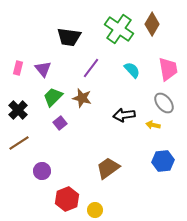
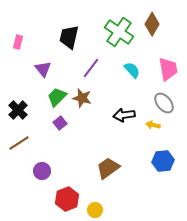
green cross: moved 3 px down
black trapezoid: rotated 95 degrees clockwise
pink rectangle: moved 26 px up
green trapezoid: moved 4 px right
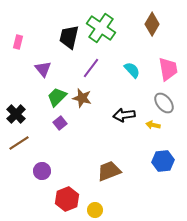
green cross: moved 18 px left, 4 px up
black cross: moved 2 px left, 4 px down
brown trapezoid: moved 1 px right, 3 px down; rotated 15 degrees clockwise
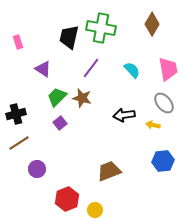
green cross: rotated 24 degrees counterclockwise
pink rectangle: rotated 32 degrees counterclockwise
purple triangle: rotated 18 degrees counterclockwise
black cross: rotated 30 degrees clockwise
purple circle: moved 5 px left, 2 px up
